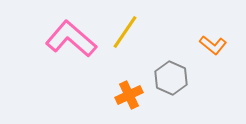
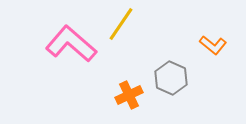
yellow line: moved 4 px left, 8 px up
pink L-shape: moved 5 px down
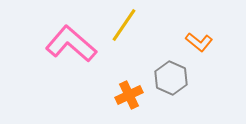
yellow line: moved 3 px right, 1 px down
orange L-shape: moved 14 px left, 3 px up
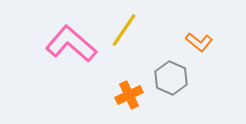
yellow line: moved 5 px down
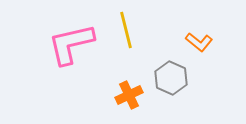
yellow line: moved 2 px right; rotated 48 degrees counterclockwise
pink L-shape: rotated 54 degrees counterclockwise
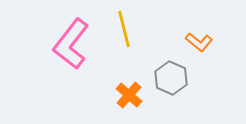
yellow line: moved 2 px left, 1 px up
pink L-shape: rotated 39 degrees counterclockwise
orange cross: rotated 24 degrees counterclockwise
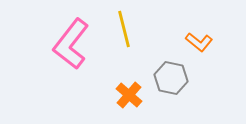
gray hexagon: rotated 12 degrees counterclockwise
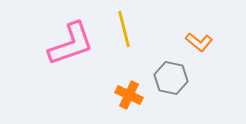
pink L-shape: rotated 147 degrees counterclockwise
orange cross: rotated 16 degrees counterclockwise
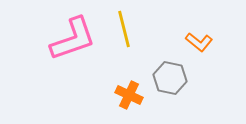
pink L-shape: moved 2 px right, 5 px up
gray hexagon: moved 1 px left
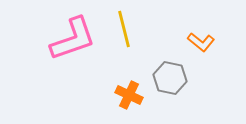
orange L-shape: moved 2 px right
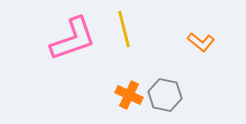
gray hexagon: moved 5 px left, 17 px down
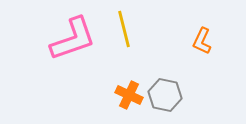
orange L-shape: moved 1 px right, 1 px up; rotated 76 degrees clockwise
